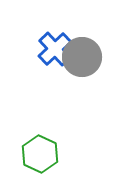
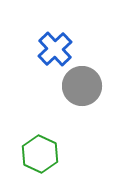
gray circle: moved 29 px down
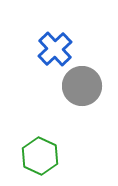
green hexagon: moved 2 px down
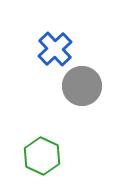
green hexagon: moved 2 px right
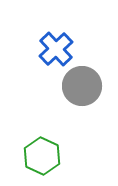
blue cross: moved 1 px right
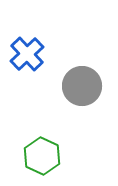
blue cross: moved 29 px left, 5 px down
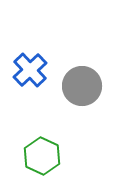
blue cross: moved 3 px right, 16 px down
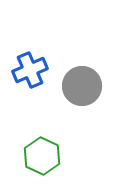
blue cross: rotated 20 degrees clockwise
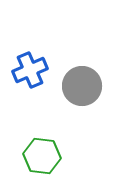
green hexagon: rotated 18 degrees counterclockwise
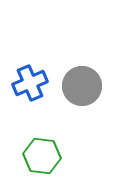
blue cross: moved 13 px down
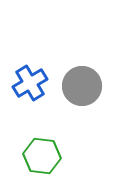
blue cross: rotated 8 degrees counterclockwise
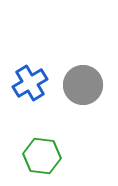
gray circle: moved 1 px right, 1 px up
